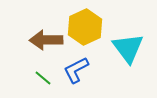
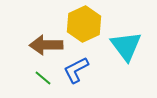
yellow hexagon: moved 1 px left, 3 px up
brown arrow: moved 5 px down
cyan triangle: moved 2 px left, 2 px up
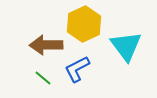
blue L-shape: moved 1 px right, 1 px up
